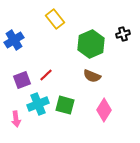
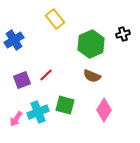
cyan cross: moved 8 px down
pink arrow: rotated 42 degrees clockwise
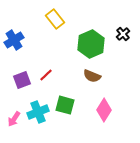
black cross: rotated 24 degrees counterclockwise
pink arrow: moved 2 px left
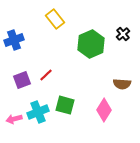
blue cross: rotated 12 degrees clockwise
brown semicircle: moved 30 px right, 8 px down; rotated 18 degrees counterclockwise
pink arrow: rotated 42 degrees clockwise
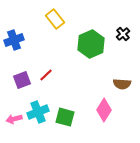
green square: moved 12 px down
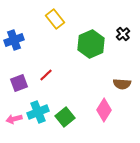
purple square: moved 3 px left, 3 px down
green square: rotated 36 degrees clockwise
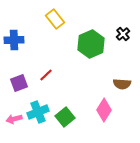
blue cross: rotated 18 degrees clockwise
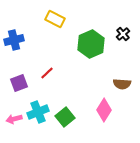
yellow rectangle: rotated 24 degrees counterclockwise
blue cross: rotated 12 degrees counterclockwise
red line: moved 1 px right, 2 px up
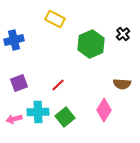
red line: moved 11 px right, 12 px down
cyan cross: rotated 20 degrees clockwise
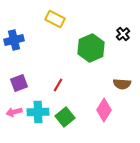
green hexagon: moved 4 px down
red line: rotated 16 degrees counterclockwise
pink arrow: moved 7 px up
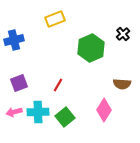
yellow rectangle: rotated 48 degrees counterclockwise
